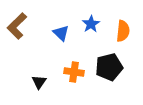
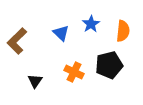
brown L-shape: moved 15 px down
black pentagon: moved 2 px up
orange cross: rotated 18 degrees clockwise
black triangle: moved 4 px left, 1 px up
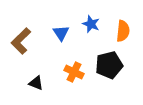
blue star: rotated 18 degrees counterclockwise
blue triangle: rotated 12 degrees clockwise
brown L-shape: moved 4 px right
black triangle: moved 1 px right, 2 px down; rotated 42 degrees counterclockwise
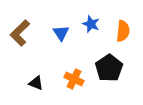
brown L-shape: moved 1 px left, 8 px up
black pentagon: moved 3 px down; rotated 20 degrees counterclockwise
orange cross: moved 7 px down
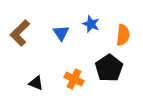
orange semicircle: moved 4 px down
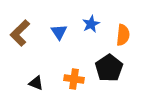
blue star: rotated 24 degrees clockwise
blue triangle: moved 2 px left, 1 px up
orange cross: rotated 18 degrees counterclockwise
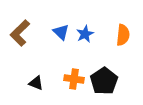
blue star: moved 6 px left, 10 px down
blue triangle: moved 2 px right; rotated 12 degrees counterclockwise
black pentagon: moved 5 px left, 13 px down
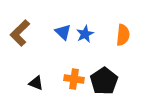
blue triangle: moved 2 px right
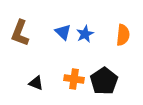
brown L-shape: rotated 24 degrees counterclockwise
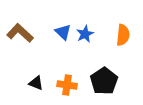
brown L-shape: rotated 112 degrees clockwise
orange cross: moved 7 px left, 6 px down
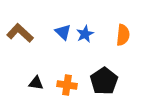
black triangle: rotated 14 degrees counterclockwise
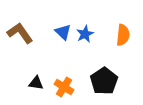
brown L-shape: rotated 12 degrees clockwise
orange cross: moved 3 px left, 2 px down; rotated 24 degrees clockwise
